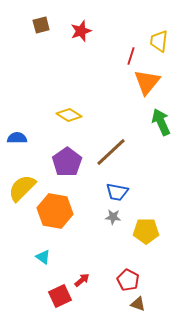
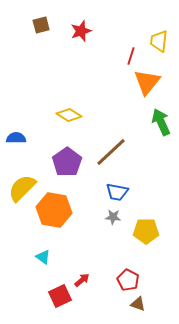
blue semicircle: moved 1 px left
orange hexagon: moved 1 px left, 1 px up
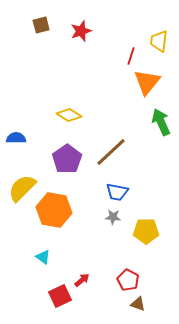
purple pentagon: moved 3 px up
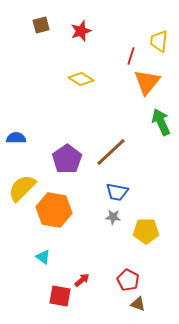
yellow diamond: moved 12 px right, 36 px up
red square: rotated 35 degrees clockwise
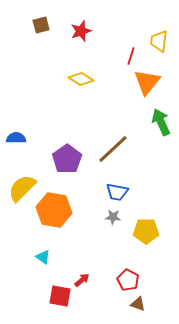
brown line: moved 2 px right, 3 px up
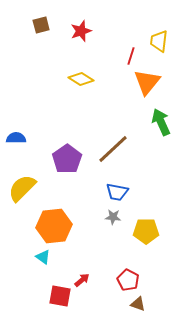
orange hexagon: moved 16 px down; rotated 16 degrees counterclockwise
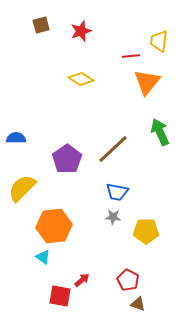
red line: rotated 66 degrees clockwise
green arrow: moved 1 px left, 10 px down
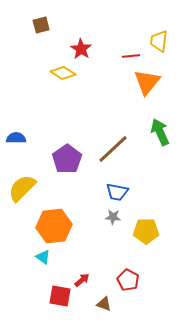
red star: moved 18 px down; rotated 20 degrees counterclockwise
yellow diamond: moved 18 px left, 6 px up
brown triangle: moved 34 px left
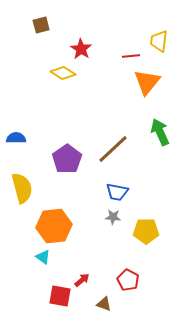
yellow semicircle: rotated 120 degrees clockwise
